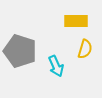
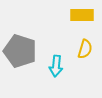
yellow rectangle: moved 6 px right, 6 px up
cyan arrow: rotated 30 degrees clockwise
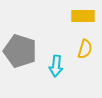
yellow rectangle: moved 1 px right, 1 px down
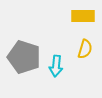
gray pentagon: moved 4 px right, 6 px down
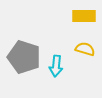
yellow rectangle: moved 1 px right
yellow semicircle: rotated 90 degrees counterclockwise
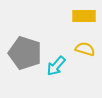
gray pentagon: moved 1 px right, 4 px up
cyan arrow: rotated 35 degrees clockwise
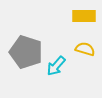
gray pentagon: moved 1 px right, 1 px up
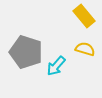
yellow rectangle: rotated 50 degrees clockwise
